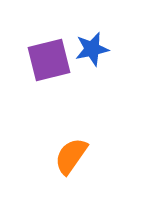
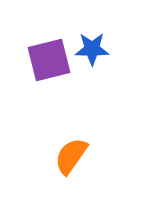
blue star: rotated 12 degrees clockwise
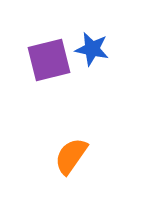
blue star: rotated 12 degrees clockwise
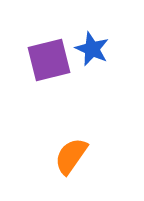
blue star: rotated 12 degrees clockwise
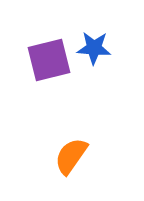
blue star: moved 2 px right, 1 px up; rotated 20 degrees counterclockwise
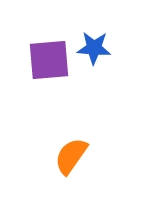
purple square: rotated 9 degrees clockwise
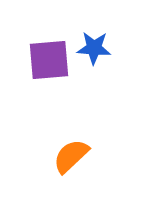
orange semicircle: rotated 12 degrees clockwise
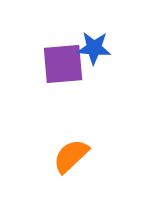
purple square: moved 14 px right, 4 px down
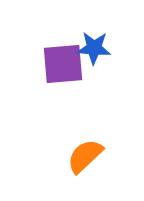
orange semicircle: moved 14 px right
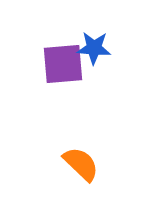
orange semicircle: moved 4 px left, 8 px down; rotated 87 degrees clockwise
